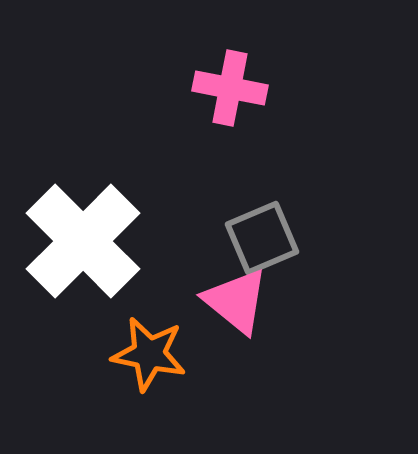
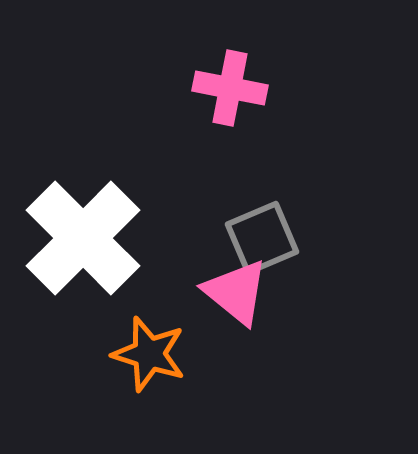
white cross: moved 3 px up
pink triangle: moved 9 px up
orange star: rotated 6 degrees clockwise
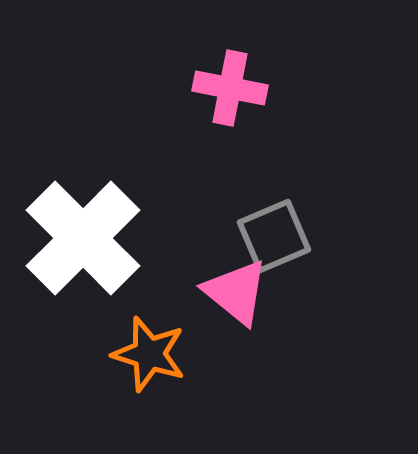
gray square: moved 12 px right, 2 px up
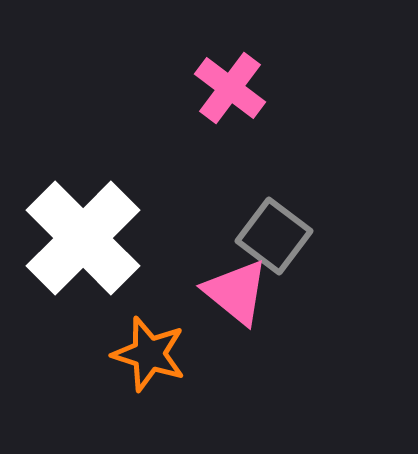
pink cross: rotated 26 degrees clockwise
gray square: rotated 30 degrees counterclockwise
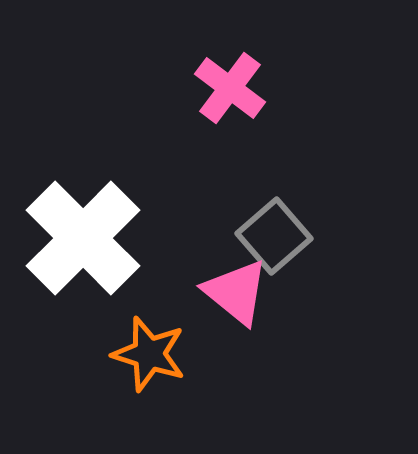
gray square: rotated 12 degrees clockwise
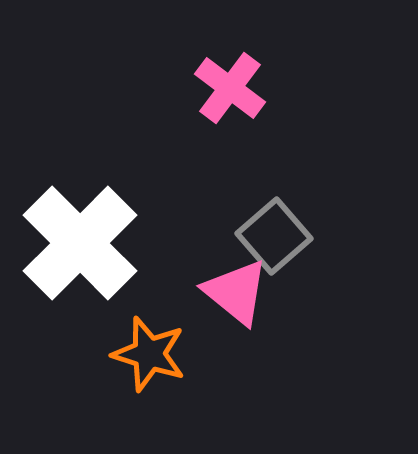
white cross: moved 3 px left, 5 px down
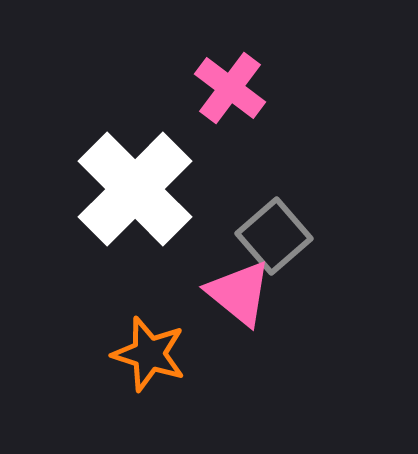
white cross: moved 55 px right, 54 px up
pink triangle: moved 3 px right, 1 px down
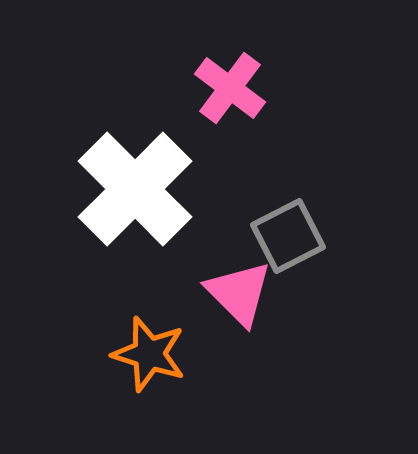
gray square: moved 14 px right; rotated 14 degrees clockwise
pink triangle: rotated 6 degrees clockwise
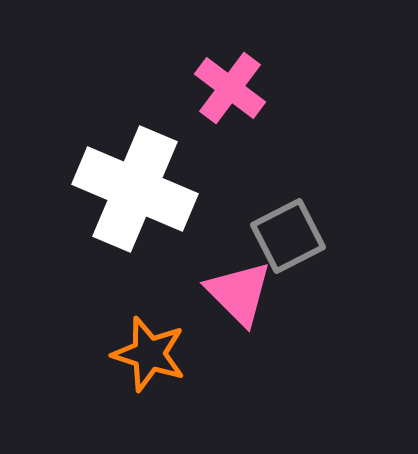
white cross: rotated 22 degrees counterclockwise
